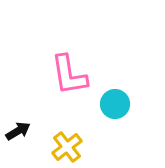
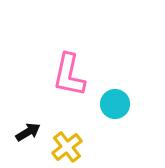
pink L-shape: rotated 21 degrees clockwise
black arrow: moved 10 px right, 1 px down
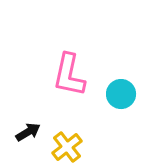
cyan circle: moved 6 px right, 10 px up
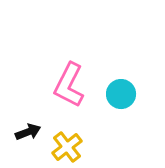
pink L-shape: moved 10 px down; rotated 15 degrees clockwise
black arrow: rotated 10 degrees clockwise
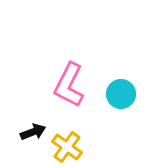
black arrow: moved 5 px right
yellow cross: rotated 16 degrees counterclockwise
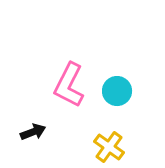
cyan circle: moved 4 px left, 3 px up
yellow cross: moved 42 px right
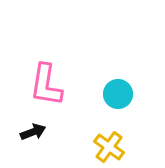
pink L-shape: moved 23 px left; rotated 18 degrees counterclockwise
cyan circle: moved 1 px right, 3 px down
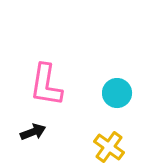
cyan circle: moved 1 px left, 1 px up
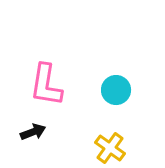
cyan circle: moved 1 px left, 3 px up
yellow cross: moved 1 px right, 1 px down
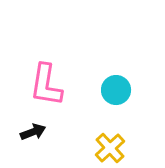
yellow cross: rotated 12 degrees clockwise
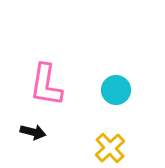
black arrow: rotated 35 degrees clockwise
